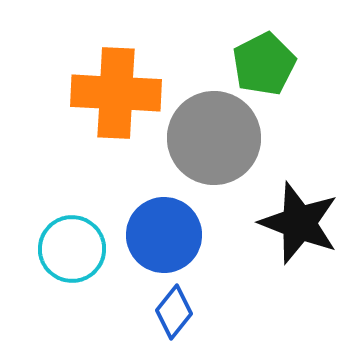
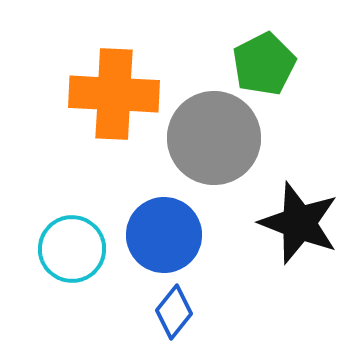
orange cross: moved 2 px left, 1 px down
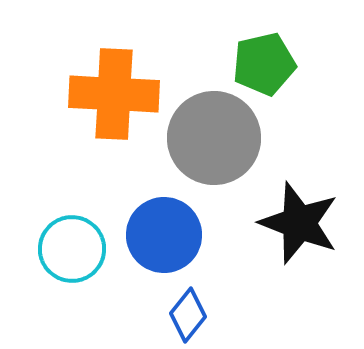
green pentagon: rotated 14 degrees clockwise
blue diamond: moved 14 px right, 3 px down
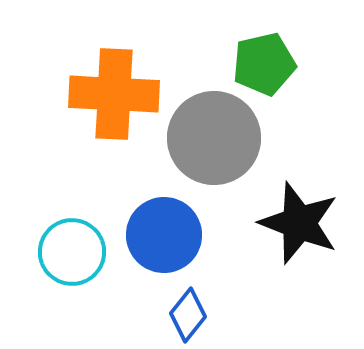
cyan circle: moved 3 px down
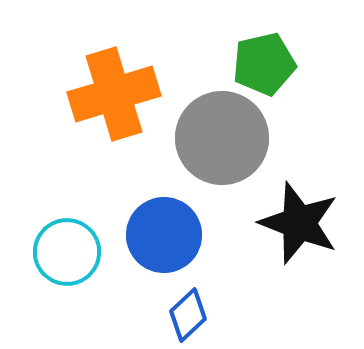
orange cross: rotated 20 degrees counterclockwise
gray circle: moved 8 px right
cyan circle: moved 5 px left
blue diamond: rotated 8 degrees clockwise
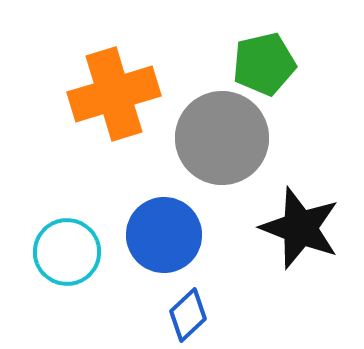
black star: moved 1 px right, 5 px down
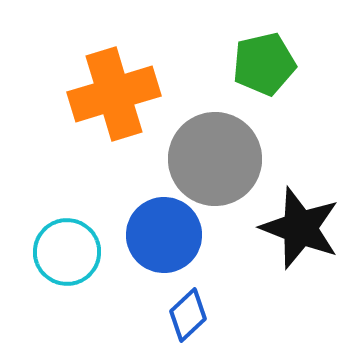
gray circle: moved 7 px left, 21 px down
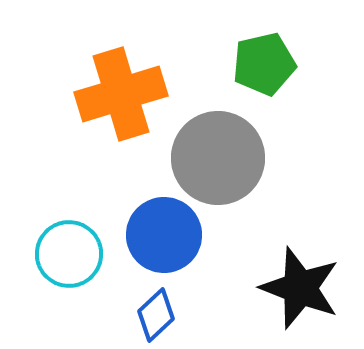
orange cross: moved 7 px right
gray circle: moved 3 px right, 1 px up
black star: moved 60 px down
cyan circle: moved 2 px right, 2 px down
blue diamond: moved 32 px left
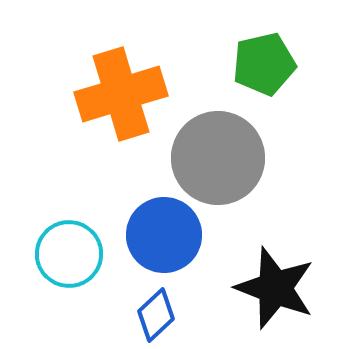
black star: moved 25 px left
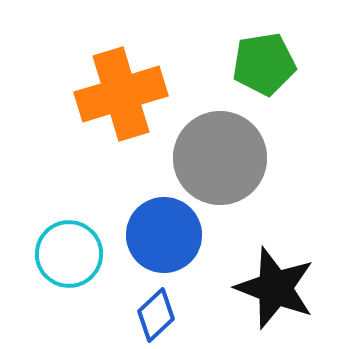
green pentagon: rotated 4 degrees clockwise
gray circle: moved 2 px right
